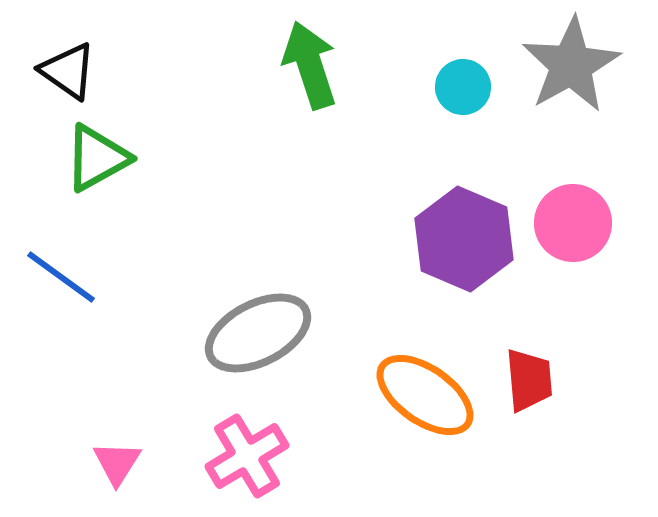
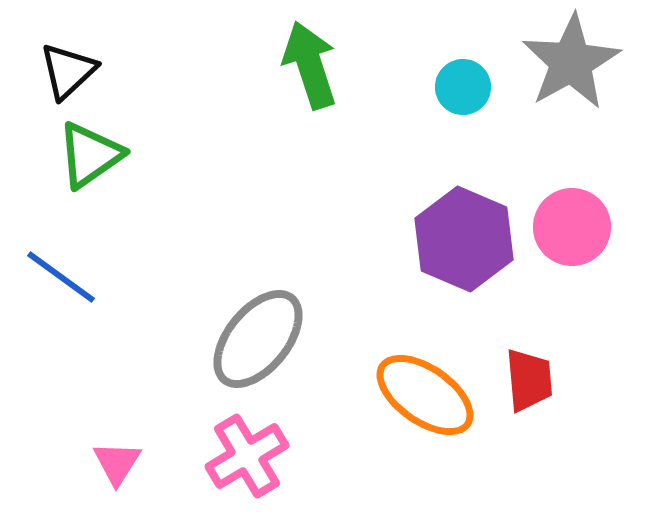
gray star: moved 3 px up
black triangle: rotated 42 degrees clockwise
green triangle: moved 7 px left, 3 px up; rotated 6 degrees counterclockwise
pink circle: moved 1 px left, 4 px down
gray ellipse: moved 6 px down; rotated 24 degrees counterclockwise
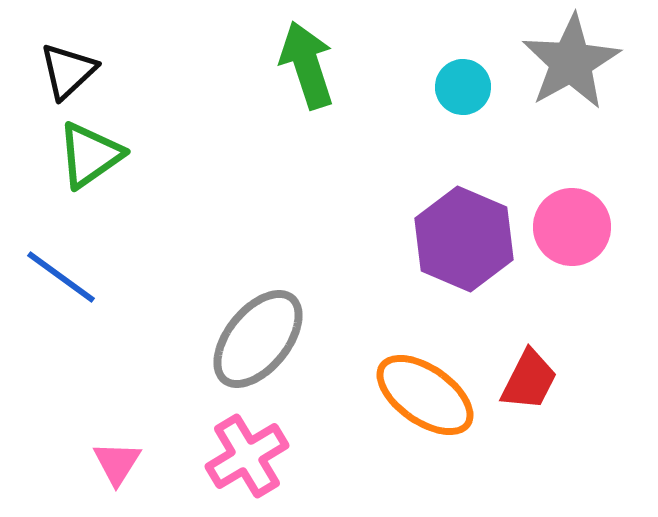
green arrow: moved 3 px left
red trapezoid: rotated 32 degrees clockwise
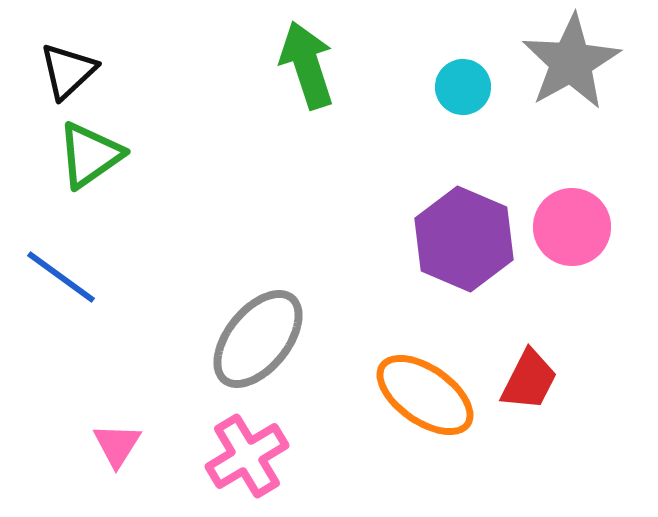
pink triangle: moved 18 px up
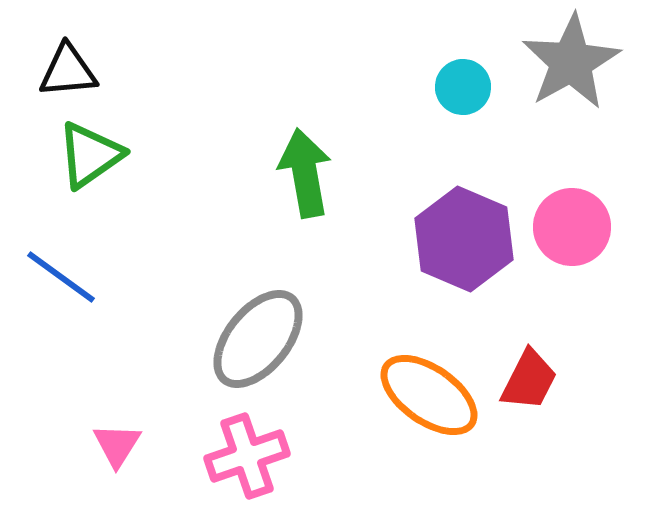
green arrow: moved 2 px left, 108 px down; rotated 8 degrees clockwise
black triangle: rotated 38 degrees clockwise
orange ellipse: moved 4 px right
pink cross: rotated 12 degrees clockwise
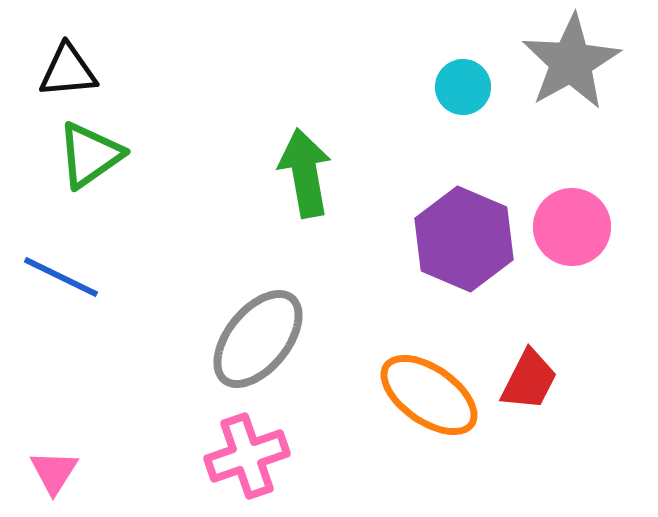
blue line: rotated 10 degrees counterclockwise
pink triangle: moved 63 px left, 27 px down
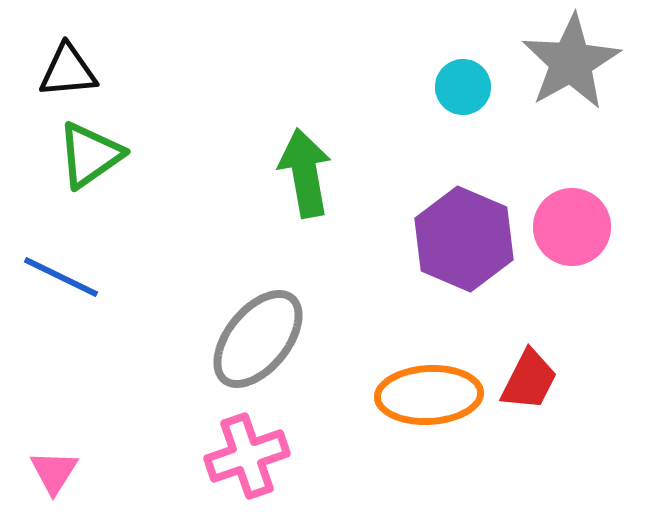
orange ellipse: rotated 38 degrees counterclockwise
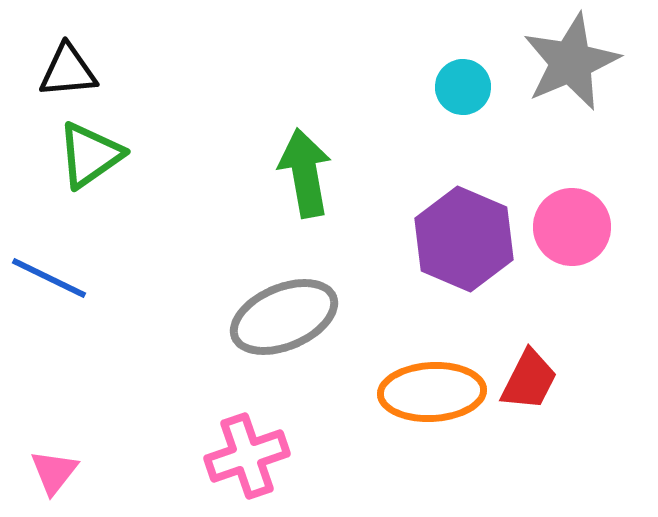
gray star: rotated 6 degrees clockwise
blue line: moved 12 px left, 1 px down
gray ellipse: moved 26 px right, 22 px up; rotated 28 degrees clockwise
orange ellipse: moved 3 px right, 3 px up
pink triangle: rotated 6 degrees clockwise
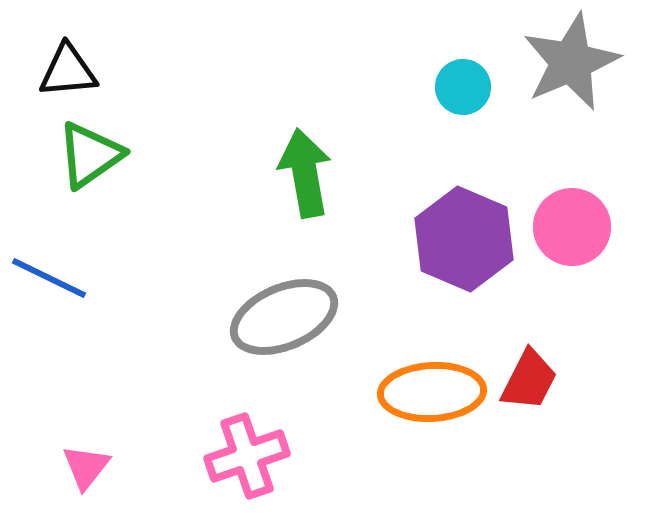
pink triangle: moved 32 px right, 5 px up
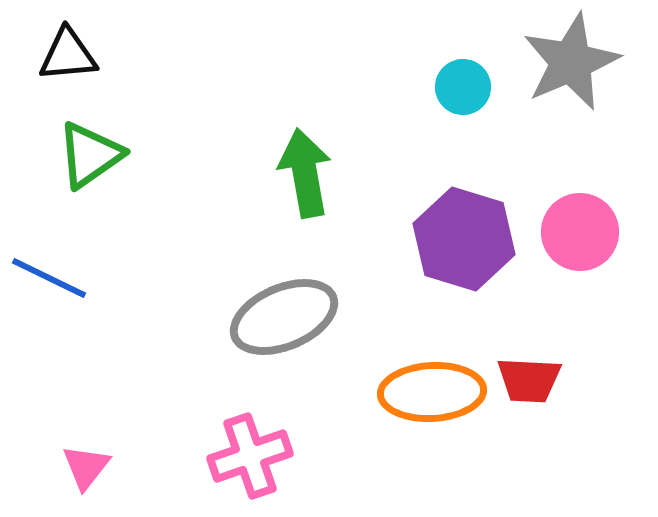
black triangle: moved 16 px up
pink circle: moved 8 px right, 5 px down
purple hexagon: rotated 6 degrees counterclockwise
red trapezoid: rotated 66 degrees clockwise
pink cross: moved 3 px right
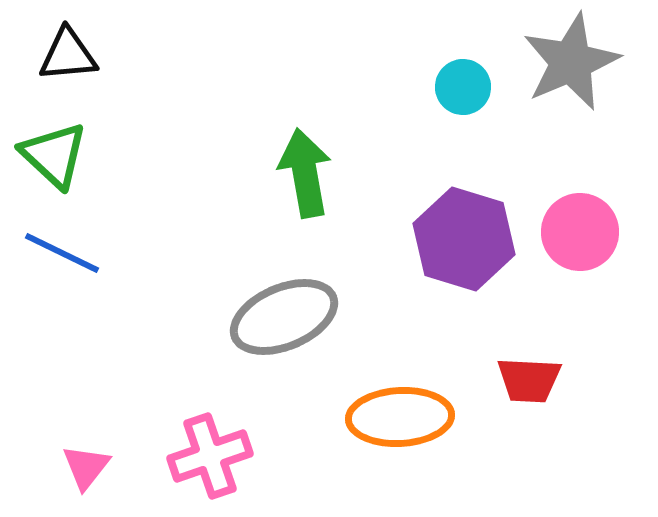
green triangle: moved 36 px left; rotated 42 degrees counterclockwise
blue line: moved 13 px right, 25 px up
orange ellipse: moved 32 px left, 25 px down
pink cross: moved 40 px left
